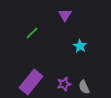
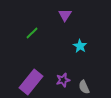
purple star: moved 1 px left, 4 px up
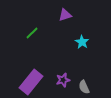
purple triangle: rotated 40 degrees clockwise
cyan star: moved 2 px right, 4 px up
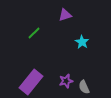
green line: moved 2 px right
purple star: moved 3 px right, 1 px down
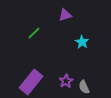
purple star: rotated 16 degrees counterclockwise
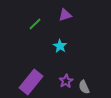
green line: moved 1 px right, 9 px up
cyan star: moved 22 px left, 4 px down
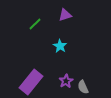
gray semicircle: moved 1 px left
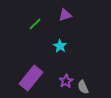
purple rectangle: moved 4 px up
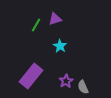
purple triangle: moved 10 px left, 4 px down
green line: moved 1 px right, 1 px down; rotated 16 degrees counterclockwise
purple rectangle: moved 2 px up
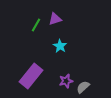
purple star: rotated 16 degrees clockwise
gray semicircle: rotated 72 degrees clockwise
